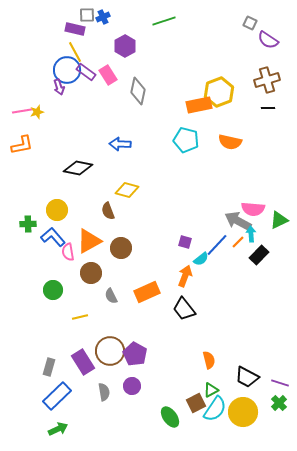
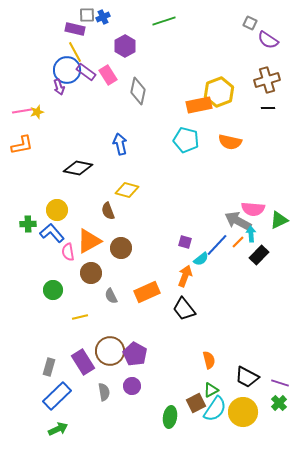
blue arrow at (120, 144): rotated 75 degrees clockwise
blue L-shape at (53, 237): moved 1 px left, 4 px up
green ellipse at (170, 417): rotated 45 degrees clockwise
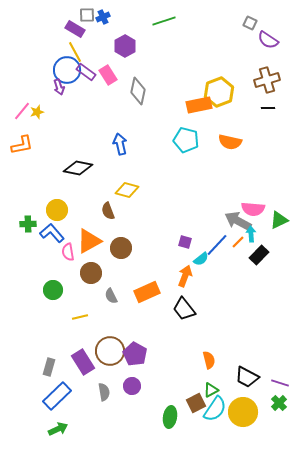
purple rectangle at (75, 29): rotated 18 degrees clockwise
pink line at (22, 111): rotated 42 degrees counterclockwise
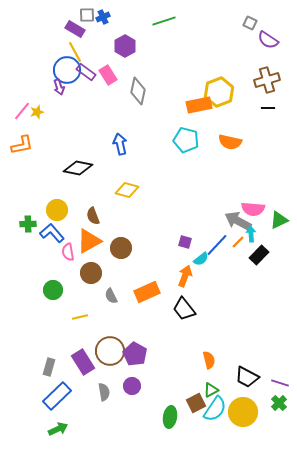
brown semicircle at (108, 211): moved 15 px left, 5 px down
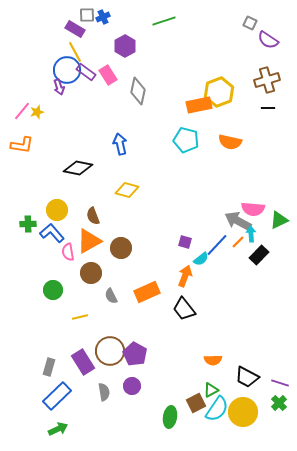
orange L-shape at (22, 145): rotated 20 degrees clockwise
orange semicircle at (209, 360): moved 4 px right; rotated 102 degrees clockwise
cyan semicircle at (215, 409): moved 2 px right
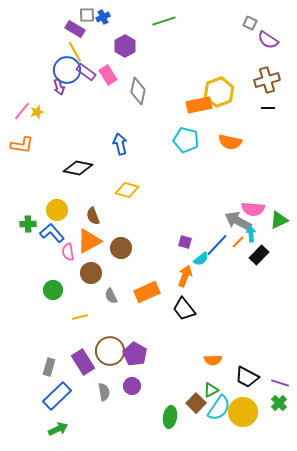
brown square at (196, 403): rotated 18 degrees counterclockwise
cyan semicircle at (217, 409): moved 2 px right, 1 px up
